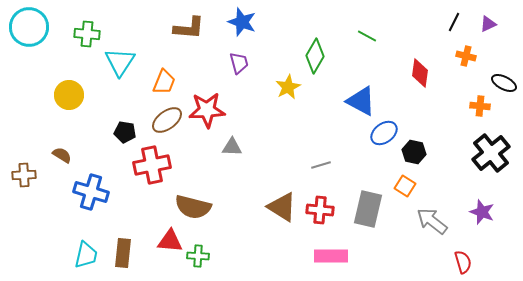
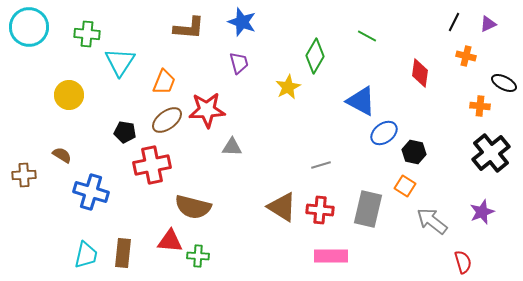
purple star at (482, 212): rotated 30 degrees clockwise
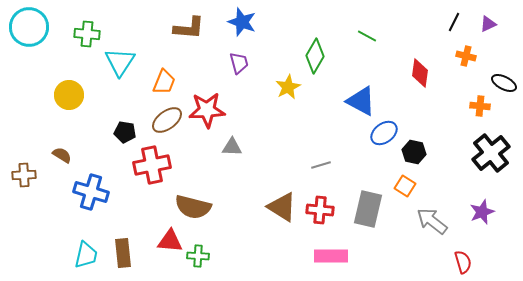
brown rectangle at (123, 253): rotated 12 degrees counterclockwise
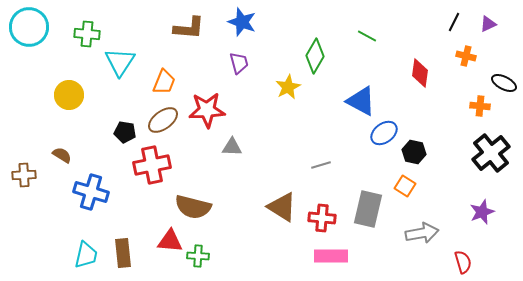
brown ellipse at (167, 120): moved 4 px left
red cross at (320, 210): moved 2 px right, 8 px down
gray arrow at (432, 221): moved 10 px left, 12 px down; rotated 132 degrees clockwise
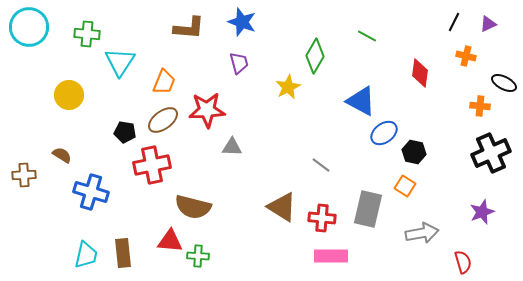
black cross at (491, 153): rotated 15 degrees clockwise
gray line at (321, 165): rotated 54 degrees clockwise
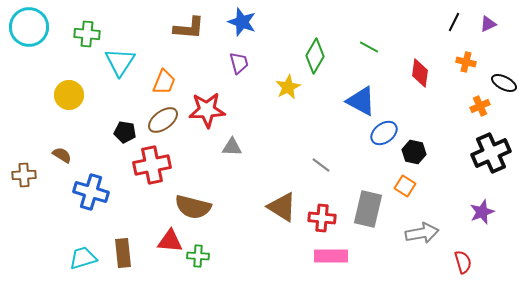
green line at (367, 36): moved 2 px right, 11 px down
orange cross at (466, 56): moved 6 px down
orange cross at (480, 106): rotated 30 degrees counterclockwise
cyan trapezoid at (86, 255): moved 3 px left, 3 px down; rotated 120 degrees counterclockwise
